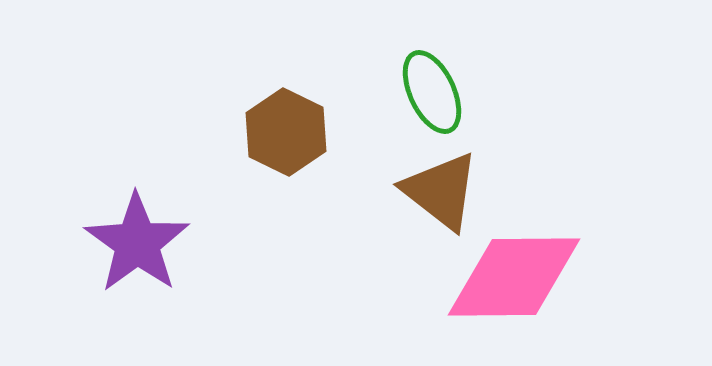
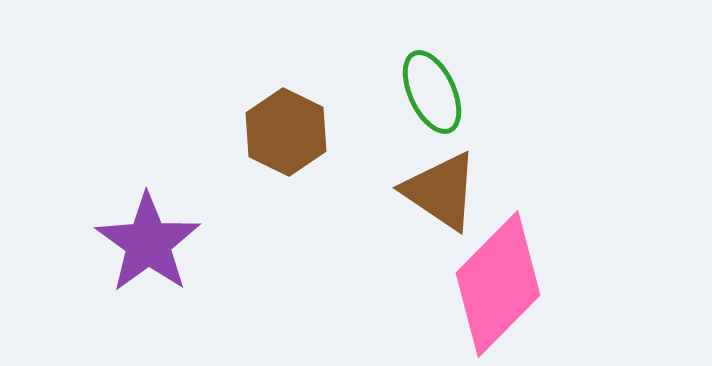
brown triangle: rotated 4 degrees counterclockwise
purple star: moved 11 px right
pink diamond: moved 16 px left, 7 px down; rotated 45 degrees counterclockwise
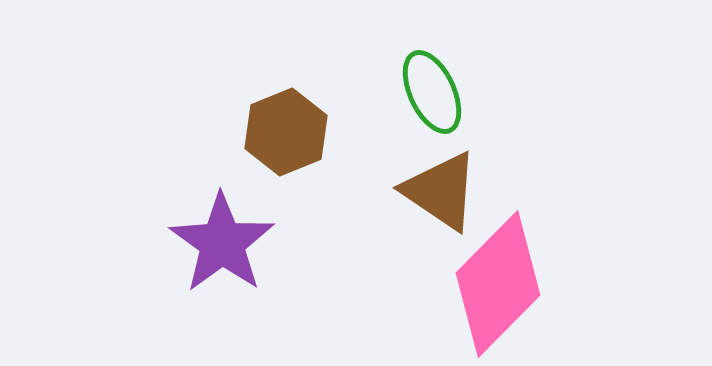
brown hexagon: rotated 12 degrees clockwise
purple star: moved 74 px right
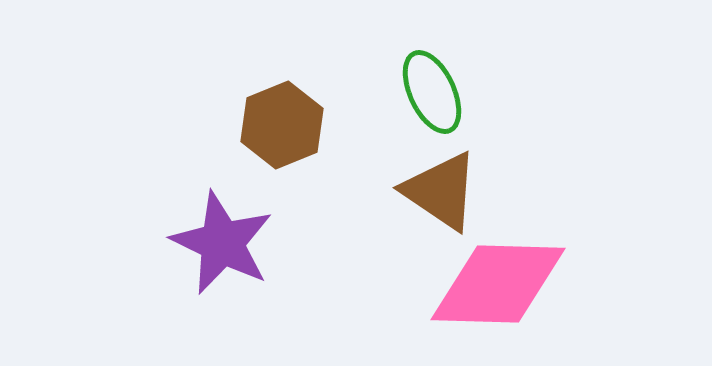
brown hexagon: moved 4 px left, 7 px up
purple star: rotated 10 degrees counterclockwise
pink diamond: rotated 47 degrees clockwise
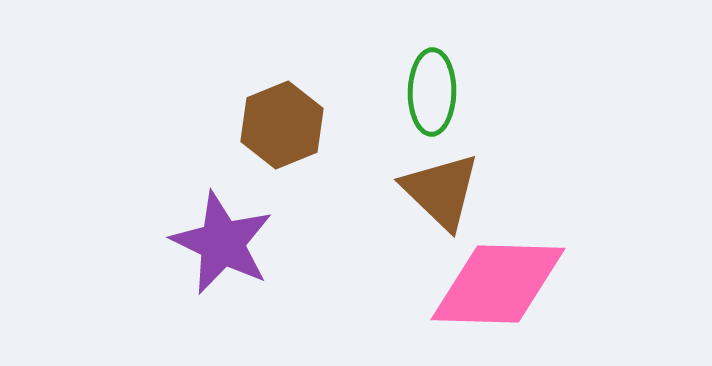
green ellipse: rotated 26 degrees clockwise
brown triangle: rotated 10 degrees clockwise
